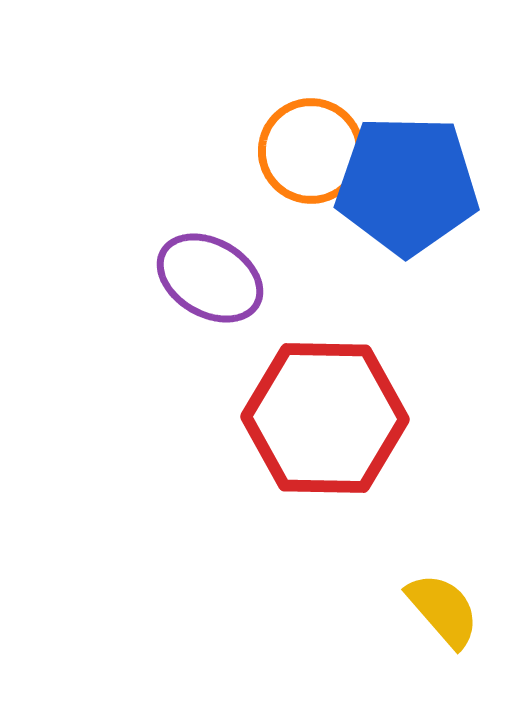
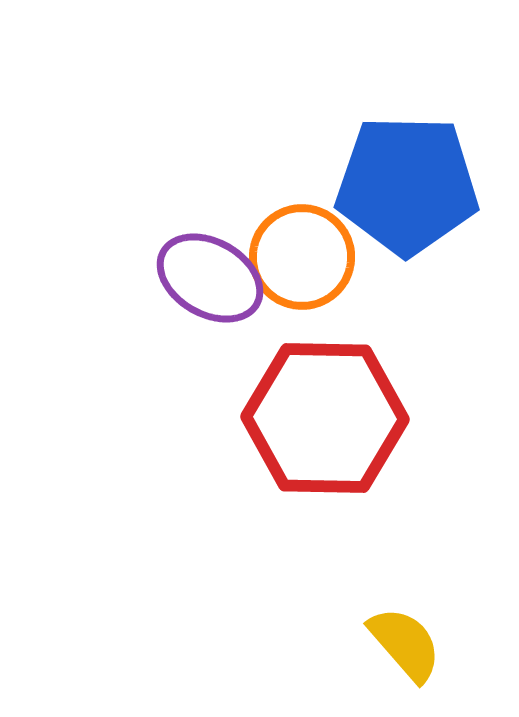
orange circle: moved 9 px left, 106 px down
yellow semicircle: moved 38 px left, 34 px down
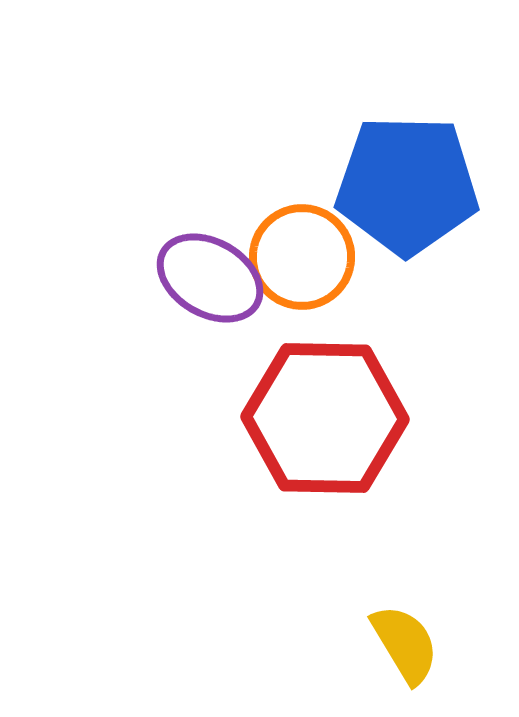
yellow semicircle: rotated 10 degrees clockwise
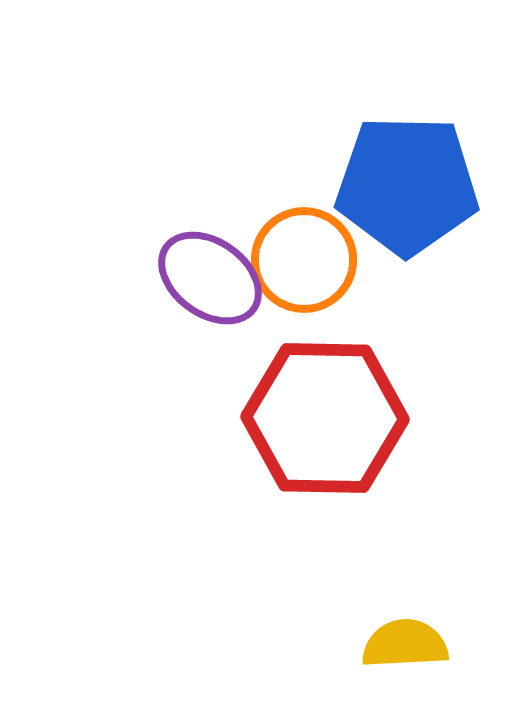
orange circle: moved 2 px right, 3 px down
purple ellipse: rotated 6 degrees clockwise
yellow semicircle: rotated 62 degrees counterclockwise
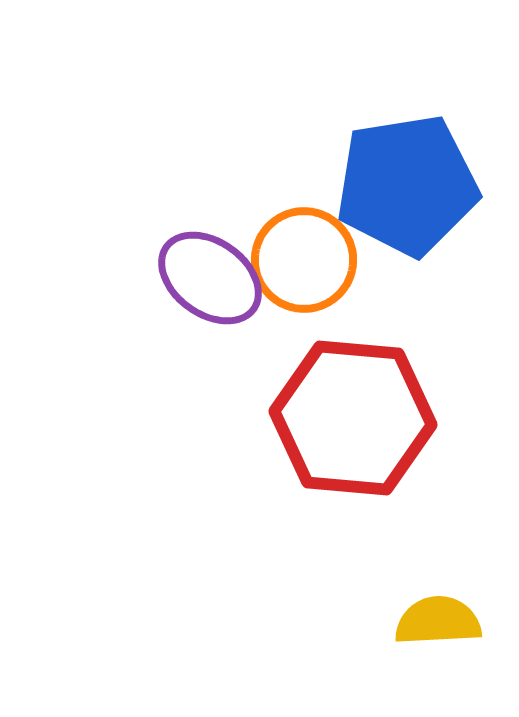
blue pentagon: rotated 10 degrees counterclockwise
red hexagon: moved 28 px right; rotated 4 degrees clockwise
yellow semicircle: moved 33 px right, 23 px up
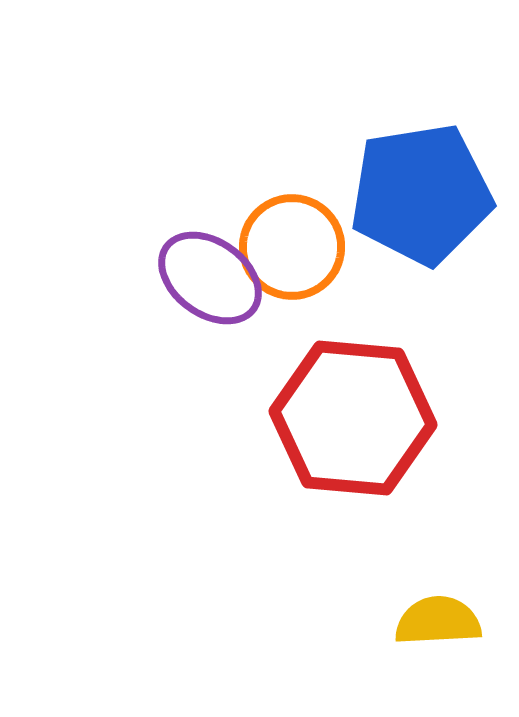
blue pentagon: moved 14 px right, 9 px down
orange circle: moved 12 px left, 13 px up
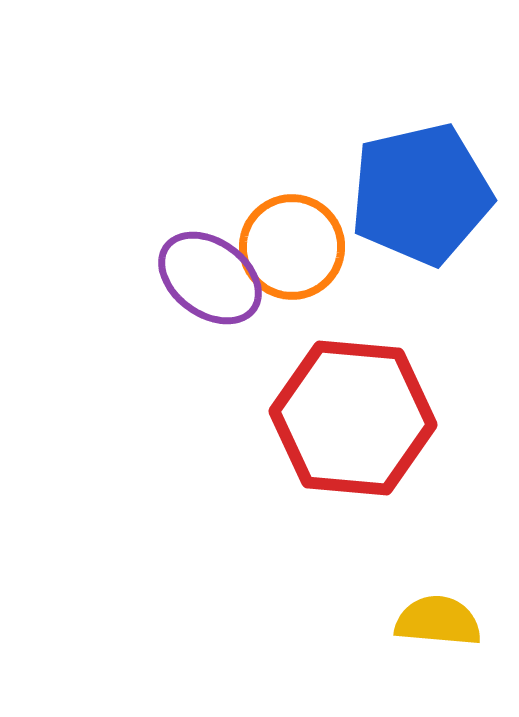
blue pentagon: rotated 4 degrees counterclockwise
yellow semicircle: rotated 8 degrees clockwise
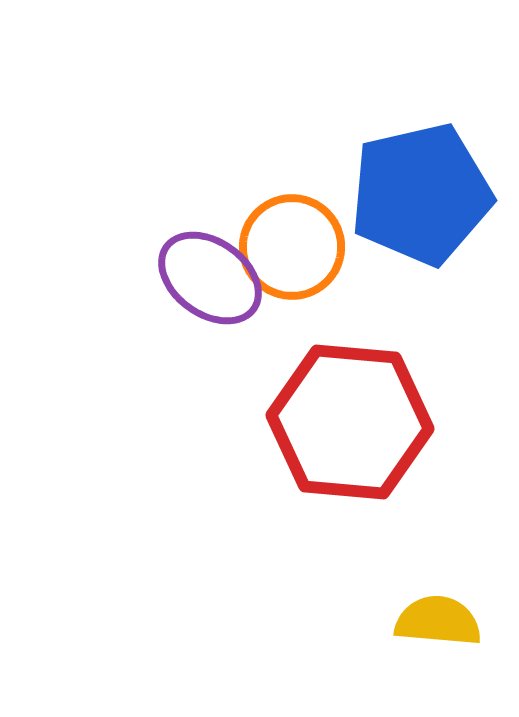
red hexagon: moved 3 px left, 4 px down
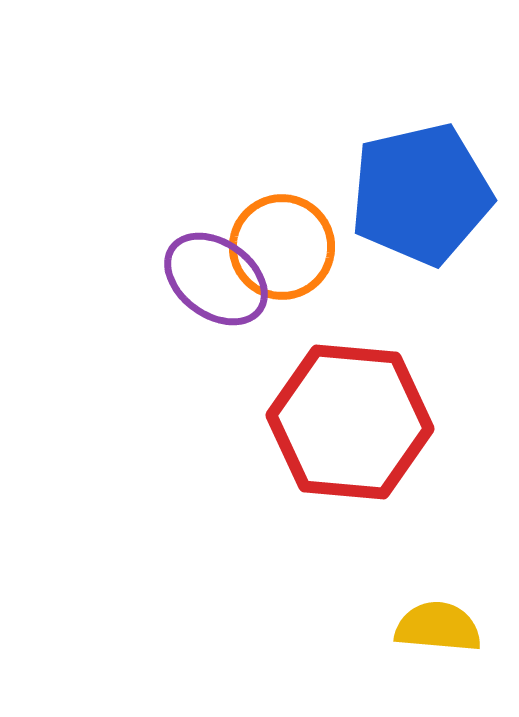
orange circle: moved 10 px left
purple ellipse: moved 6 px right, 1 px down
yellow semicircle: moved 6 px down
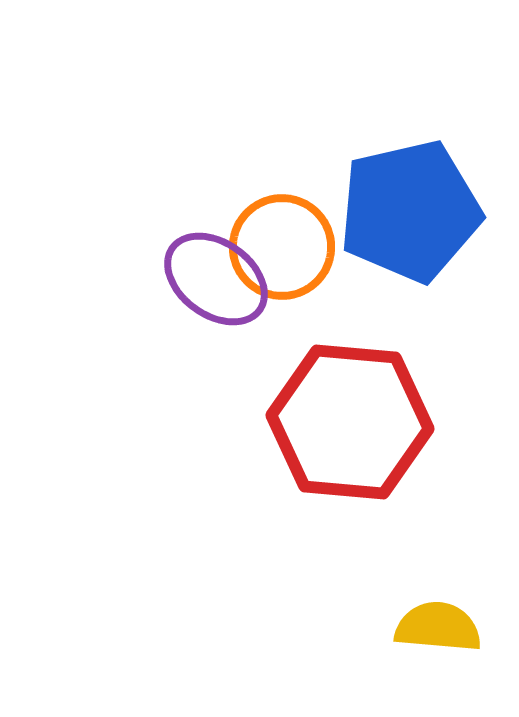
blue pentagon: moved 11 px left, 17 px down
